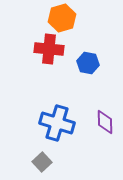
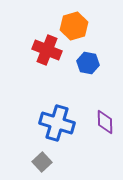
orange hexagon: moved 12 px right, 8 px down
red cross: moved 2 px left, 1 px down; rotated 16 degrees clockwise
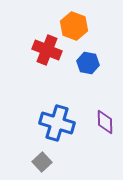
orange hexagon: rotated 24 degrees counterclockwise
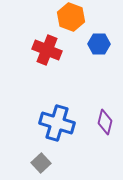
orange hexagon: moved 3 px left, 9 px up
blue hexagon: moved 11 px right, 19 px up; rotated 10 degrees counterclockwise
purple diamond: rotated 15 degrees clockwise
gray square: moved 1 px left, 1 px down
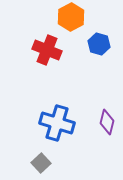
orange hexagon: rotated 12 degrees clockwise
blue hexagon: rotated 15 degrees clockwise
purple diamond: moved 2 px right
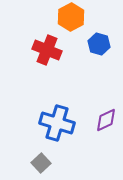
purple diamond: moved 1 px left, 2 px up; rotated 50 degrees clockwise
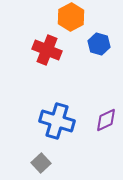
blue cross: moved 2 px up
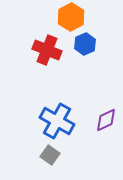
blue hexagon: moved 14 px left; rotated 20 degrees clockwise
blue cross: rotated 12 degrees clockwise
gray square: moved 9 px right, 8 px up; rotated 12 degrees counterclockwise
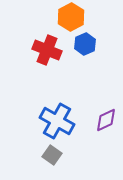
gray square: moved 2 px right
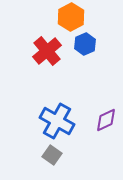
red cross: moved 1 px down; rotated 28 degrees clockwise
